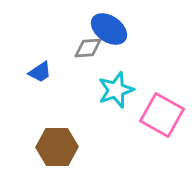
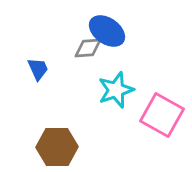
blue ellipse: moved 2 px left, 2 px down
blue trapezoid: moved 2 px left, 3 px up; rotated 80 degrees counterclockwise
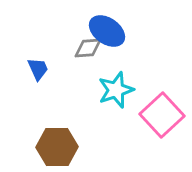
pink square: rotated 18 degrees clockwise
